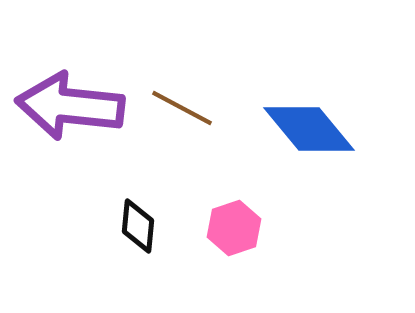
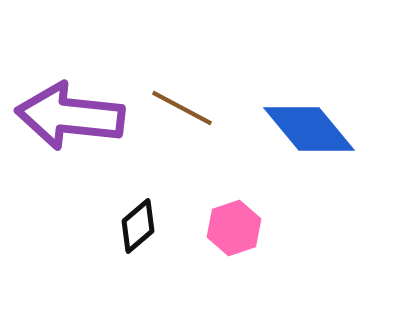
purple arrow: moved 10 px down
black diamond: rotated 44 degrees clockwise
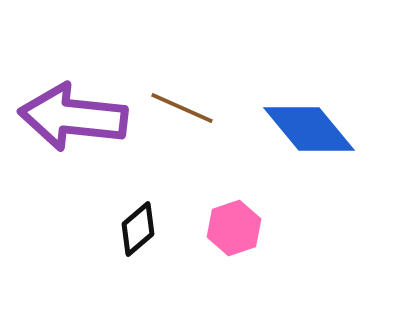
brown line: rotated 4 degrees counterclockwise
purple arrow: moved 3 px right, 1 px down
black diamond: moved 3 px down
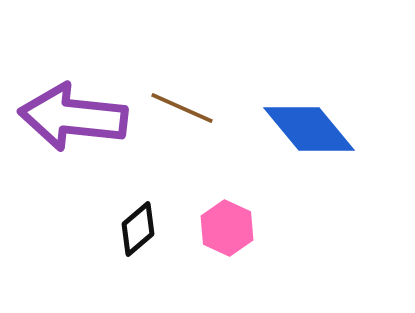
pink hexagon: moved 7 px left; rotated 16 degrees counterclockwise
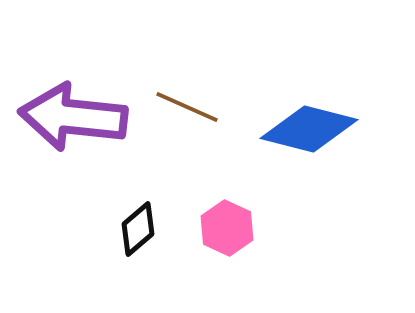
brown line: moved 5 px right, 1 px up
blue diamond: rotated 36 degrees counterclockwise
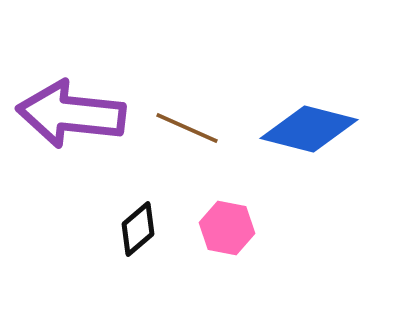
brown line: moved 21 px down
purple arrow: moved 2 px left, 3 px up
pink hexagon: rotated 14 degrees counterclockwise
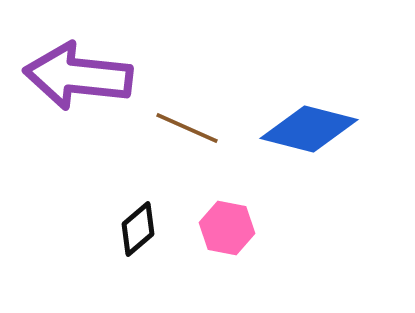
purple arrow: moved 7 px right, 38 px up
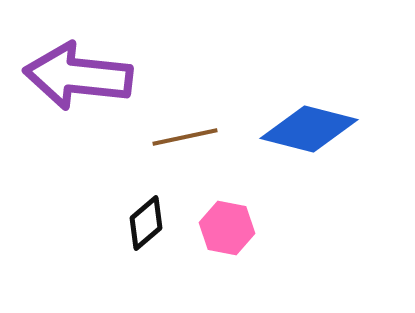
brown line: moved 2 px left, 9 px down; rotated 36 degrees counterclockwise
black diamond: moved 8 px right, 6 px up
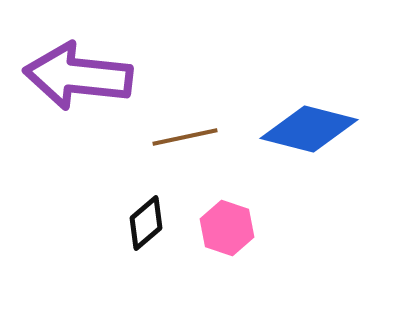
pink hexagon: rotated 8 degrees clockwise
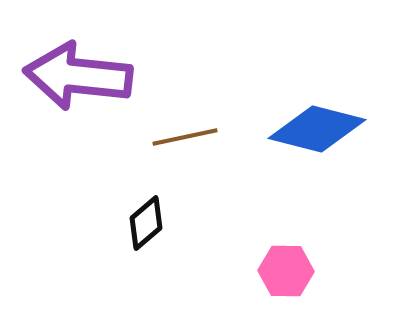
blue diamond: moved 8 px right
pink hexagon: moved 59 px right, 43 px down; rotated 18 degrees counterclockwise
